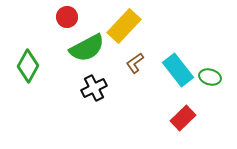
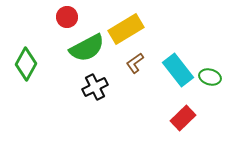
yellow rectangle: moved 2 px right, 3 px down; rotated 16 degrees clockwise
green diamond: moved 2 px left, 2 px up
black cross: moved 1 px right, 1 px up
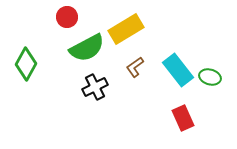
brown L-shape: moved 4 px down
red rectangle: rotated 70 degrees counterclockwise
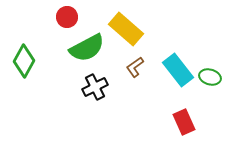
yellow rectangle: rotated 72 degrees clockwise
green diamond: moved 2 px left, 3 px up
red rectangle: moved 1 px right, 4 px down
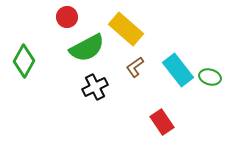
red rectangle: moved 22 px left; rotated 10 degrees counterclockwise
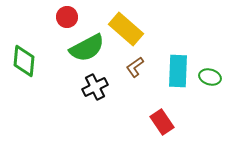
green diamond: rotated 24 degrees counterclockwise
cyan rectangle: moved 1 px down; rotated 40 degrees clockwise
